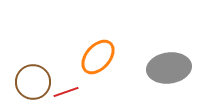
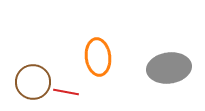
orange ellipse: rotated 48 degrees counterclockwise
red line: rotated 30 degrees clockwise
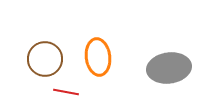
brown circle: moved 12 px right, 23 px up
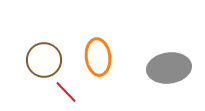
brown circle: moved 1 px left, 1 px down
red line: rotated 35 degrees clockwise
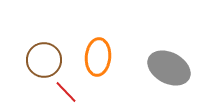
orange ellipse: rotated 12 degrees clockwise
gray ellipse: rotated 36 degrees clockwise
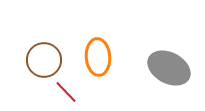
orange ellipse: rotated 9 degrees counterclockwise
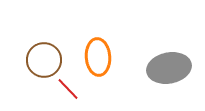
gray ellipse: rotated 39 degrees counterclockwise
red line: moved 2 px right, 3 px up
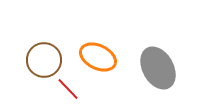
orange ellipse: rotated 60 degrees counterclockwise
gray ellipse: moved 11 px left; rotated 72 degrees clockwise
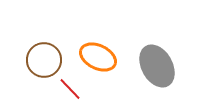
gray ellipse: moved 1 px left, 2 px up
red line: moved 2 px right
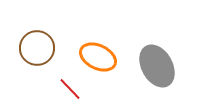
brown circle: moved 7 px left, 12 px up
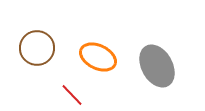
red line: moved 2 px right, 6 px down
